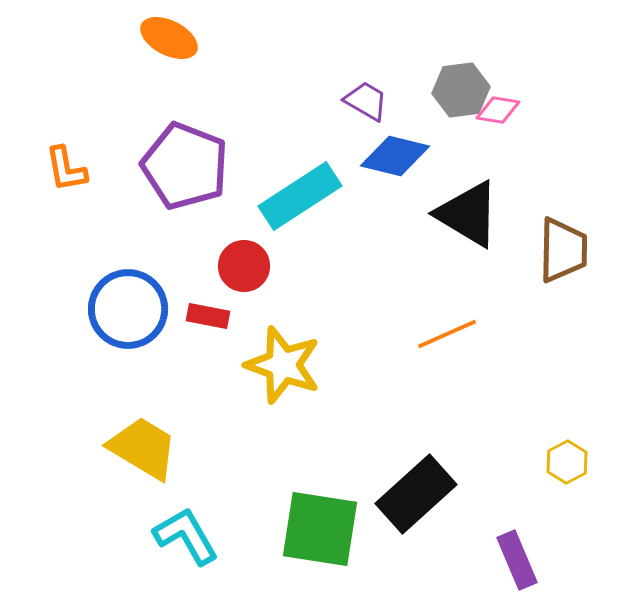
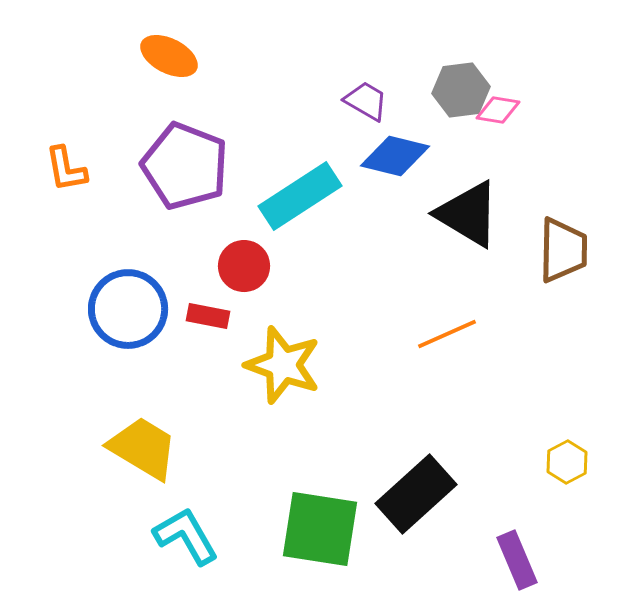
orange ellipse: moved 18 px down
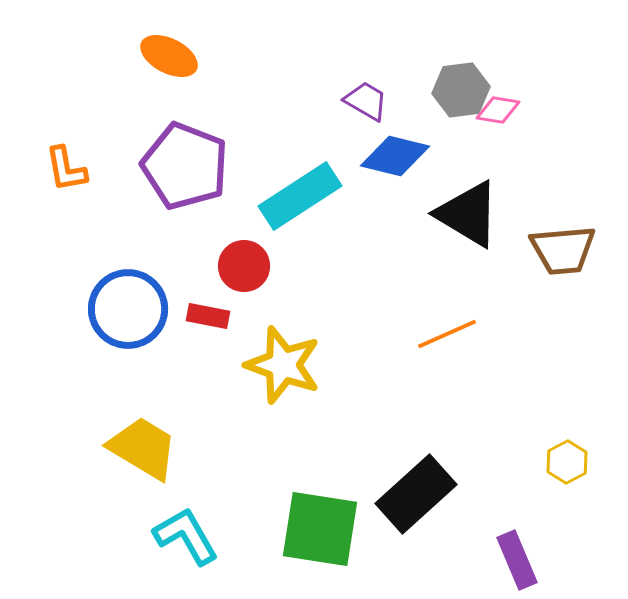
brown trapezoid: rotated 84 degrees clockwise
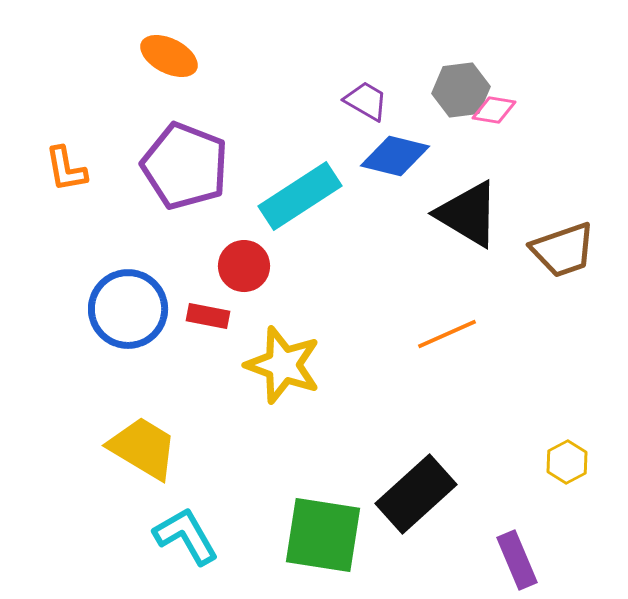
pink diamond: moved 4 px left
brown trapezoid: rotated 14 degrees counterclockwise
green square: moved 3 px right, 6 px down
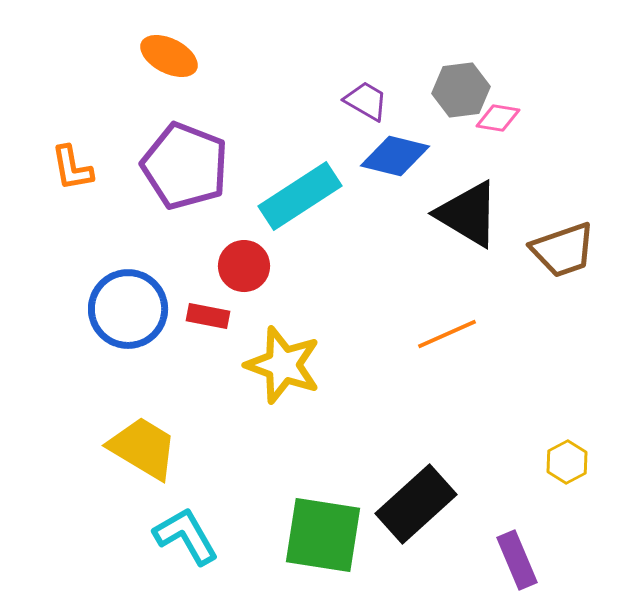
pink diamond: moved 4 px right, 8 px down
orange L-shape: moved 6 px right, 1 px up
black rectangle: moved 10 px down
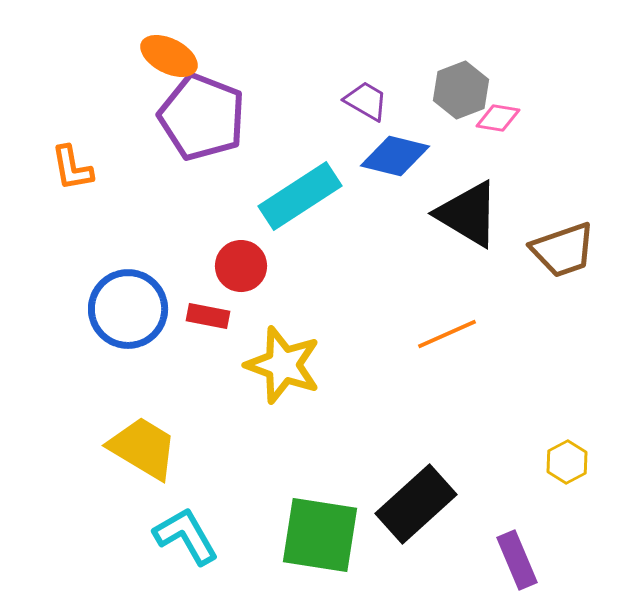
gray hexagon: rotated 14 degrees counterclockwise
purple pentagon: moved 17 px right, 49 px up
red circle: moved 3 px left
green square: moved 3 px left
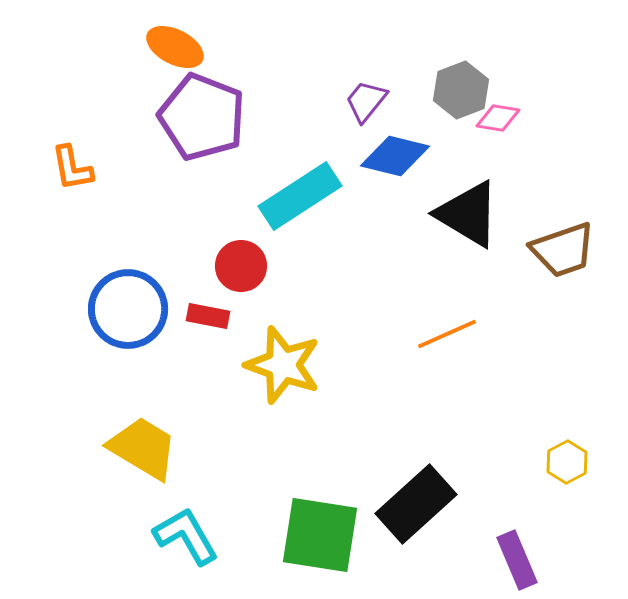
orange ellipse: moved 6 px right, 9 px up
purple trapezoid: rotated 81 degrees counterclockwise
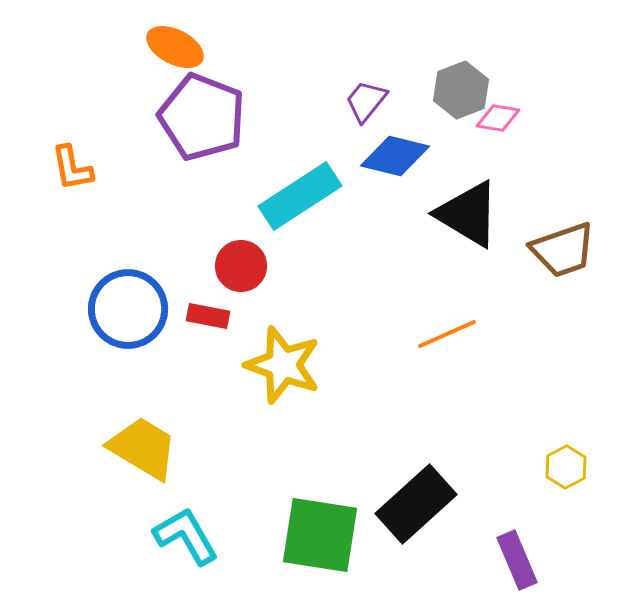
yellow hexagon: moved 1 px left, 5 px down
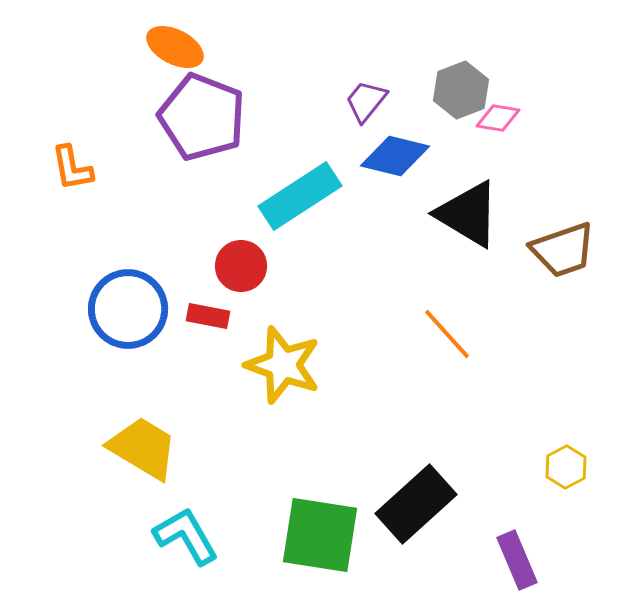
orange line: rotated 72 degrees clockwise
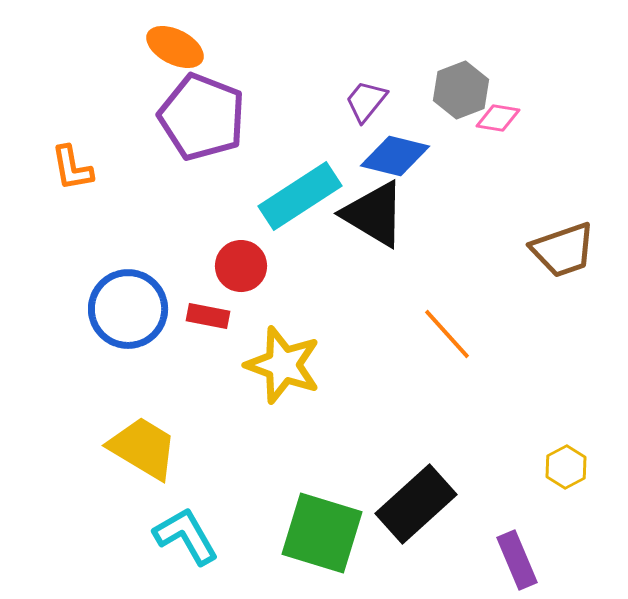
black triangle: moved 94 px left
green square: moved 2 px right, 2 px up; rotated 8 degrees clockwise
